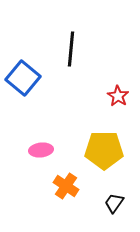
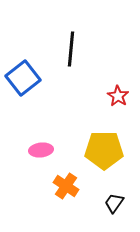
blue square: rotated 12 degrees clockwise
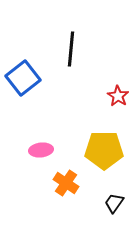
orange cross: moved 3 px up
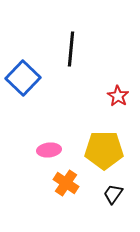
blue square: rotated 8 degrees counterclockwise
pink ellipse: moved 8 px right
black trapezoid: moved 1 px left, 9 px up
